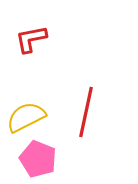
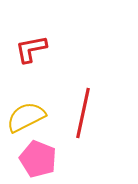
red L-shape: moved 10 px down
red line: moved 3 px left, 1 px down
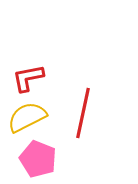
red L-shape: moved 3 px left, 29 px down
yellow semicircle: moved 1 px right
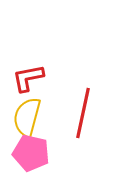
yellow semicircle: rotated 48 degrees counterclockwise
pink pentagon: moved 7 px left, 6 px up; rotated 9 degrees counterclockwise
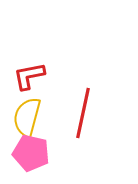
red L-shape: moved 1 px right, 2 px up
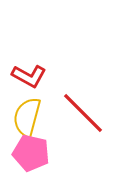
red L-shape: rotated 140 degrees counterclockwise
red line: rotated 57 degrees counterclockwise
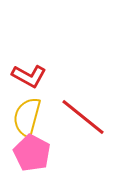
red line: moved 4 px down; rotated 6 degrees counterclockwise
pink pentagon: moved 1 px right; rotated 15 degrees clockwise
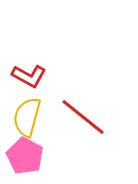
pink pentagon: moved 7 px left, 3 px down
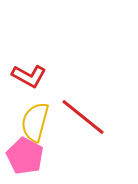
yellow semicircle: moved 8 px right, 5 px down
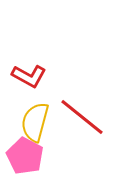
red line: moved 1 px left
